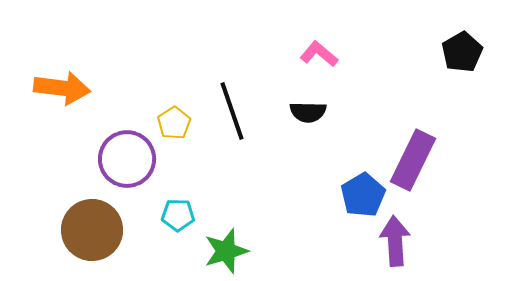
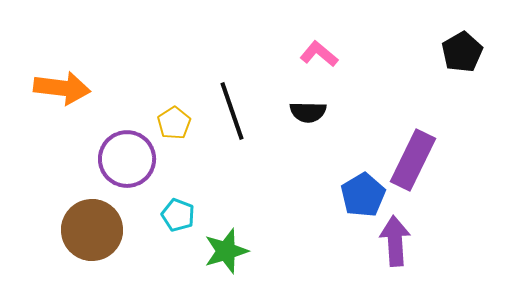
cyan pentagon: rotated 20 degrees clockwise
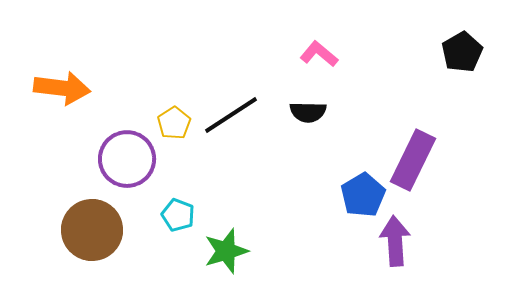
black line: moved 1 px left, 4 px down; rotated 76 degrees clockwise
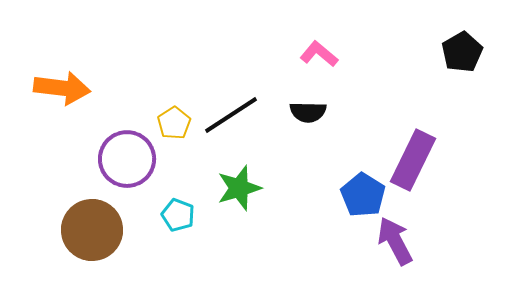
blue pentagon: rotated 9 degrees counterclockwise
purple arrow: rotated 24 degrees counterclockwise
green star: moved 13 px right, 63 px up
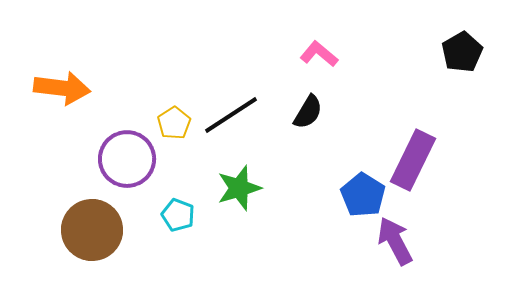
black semicircle: rotated 60 degrees counterclockwise
